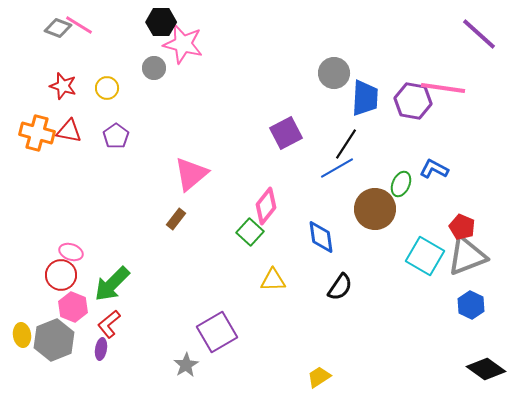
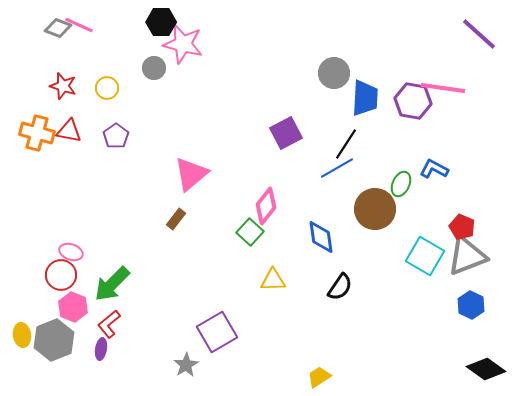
pink line at (79, 25): rotated 8 degrees counterclockwise
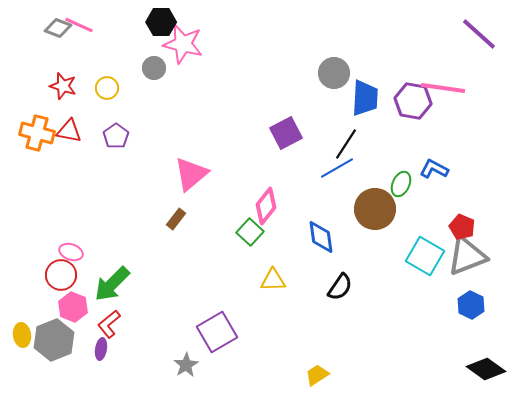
yellow trapezoid at (319, 377): moved 2 px left, 2 px up
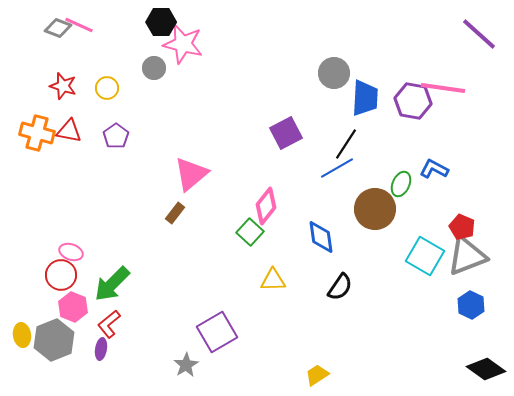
brown rectangle at (176, 219): moved 1 px left, 6 px up
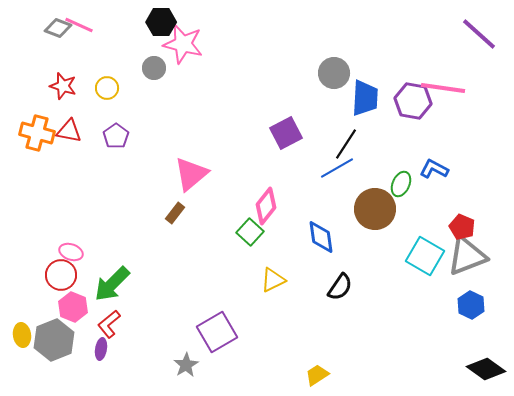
yellow triangle at (273, 280): rotated 24 degrees counterclockwise
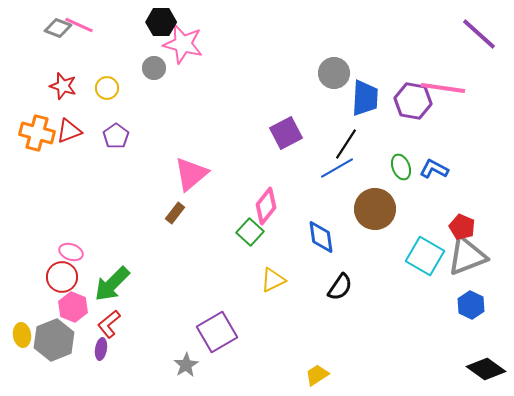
red triangle at (69, 131): rotated 32 degrees counterclockwise
green ellipse at (401, 184): moved 17 px up; rotated 45 degrees counterclockwise
red circle at (61, 275): moved 1 px right, 2 px down
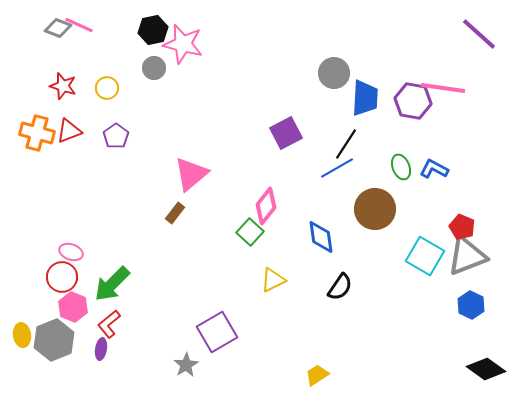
black hexagon at (161, 22): moved 8 px left, 8 px down; rotated 12 degrees counterclockwise
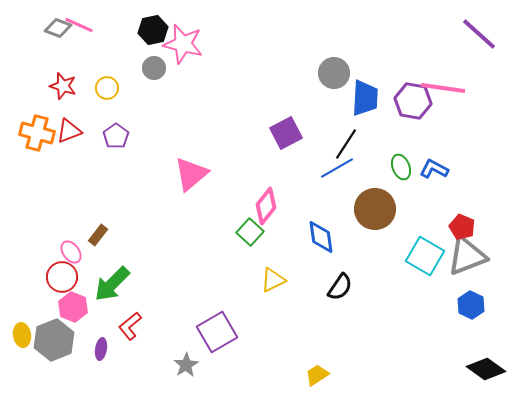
brown rectangle at (175, 213): moved 77 px left, 22 px down
pink ellipse at (71, 252): rotated 35 degrees clockwise
red L-shape at (109, 324): moved 21 px right, 2 px down
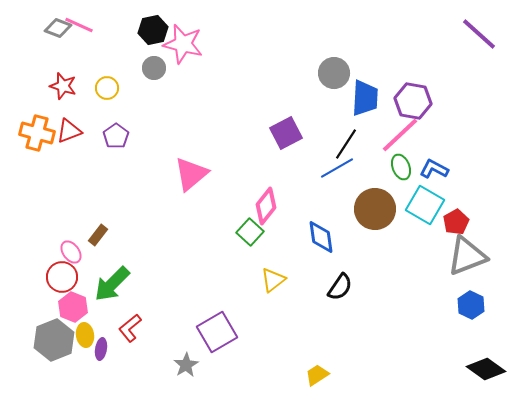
pink line at (443, 88): moved 43 px left, 47 px down; rotated 51 degrees counterclockwise
red pentagon at (462, 227): moved 6 px left, 5 px up; rotated 20 degrees clockwise
cyan square at (425, 256): moved 51 px up
yellow triangle at (273, 280): rotated 12 degrees counterclockwise
red L-shape at (130, 326): moved 2 px down
yellow ellipse at (22, 335): moved 63 px right
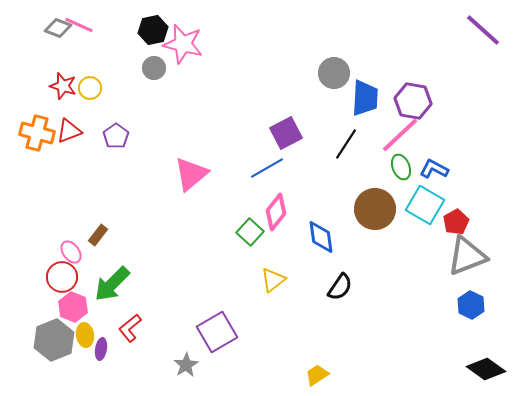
purple line at (479, 34): moved 4 px right, 4 px up
yellow circle at (107, 88): moved 17 px left
blue line at (337, 168): moved 70 px left
pink diamond at (266, 206): moved 10 px right, 6 px down
